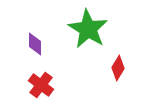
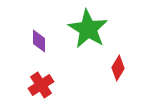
purple diamond: moved 4 px right, 3 px up
red cross: rotated 20 degrees clockwise
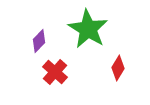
purple diamond: rotated 45 degrees clockwise
red cross: moved 14 px right, 13 px up; rotated 15 degrees counterclockwise
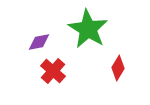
purple diamond: moved 1 px down; rotated 35 degrees clockwise
red cross: moved 2 px left, 1 px up
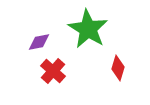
red diamond: rotated 15 degrees counterclockwise
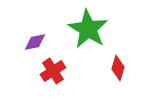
purple diamond: moved 4 px left
red cross: rotated 15 degrees clockwise
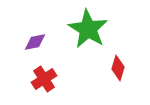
red cross: moved 9 px left, 8 px down
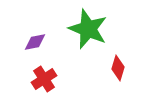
green star: rotated 9 degrees counterclockwise
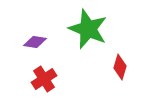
purple diamond: rotated 20 degrees clockwise
red diamond: moved 2 px right, 1 px up
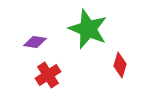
red diamond: moved 2 px up
red cross: moved 4 px right, 4 px up
